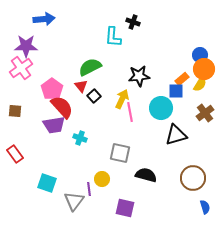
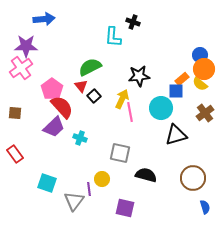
yellow semicircle: rotated 98 degrees clockwise
brown square: moved 2 px down
purple trapezoid: moved 2 px down; rotated 35 degrees counterclockwise
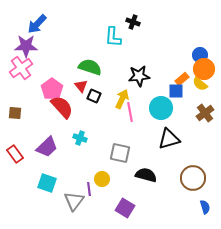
blue arrow: moved 7 px left, 5 px down; rotated 140 degrees clockwise
green semicircle: rotated 45 degrees clockwise
black square: rotated 24 degrees counterclockwise
purple trapezoid: moved 7 px left, 20 px down
black triangle: moved 7 px left, 4 px down
purple square: rotated 18 degrees clockwise
